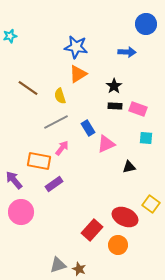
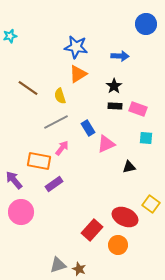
blue arrow: moved 7 px left, 4 px down
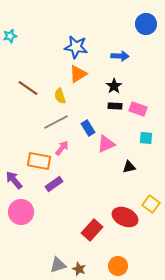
orange circle: moved 21 px down
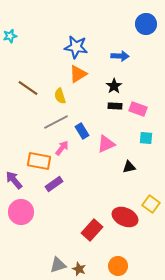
blue rectangle: moved 6 px left, 3 px down
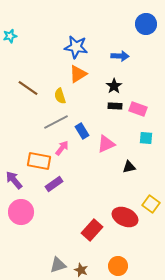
brown star: moved 2 px right, 1 px down
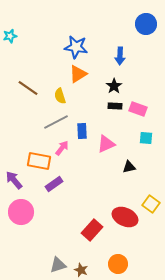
blue arrow: rotated 90 degrees clockwise
blue rectangle: rotated 28 degrees clockwise
orange circle: moved 2 px up
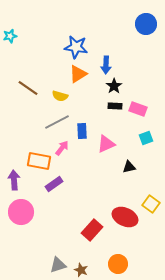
blue arrow: moved 14 px left, 9 px down
yellow semicircle: rotated 56 degrees counterclockwise
gray line: moved 1 px right
cyan square: rotated 24 degrees counterclockwise
purple arrow: rotated 36 degrees clockwise
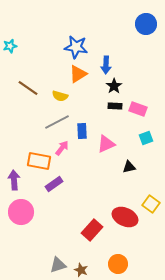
cyan star: moved 10 px down
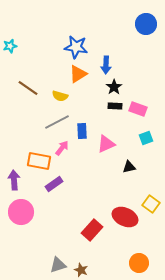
black star: moved 1 px down
orange circle: moved 21 px right, 1 px up
